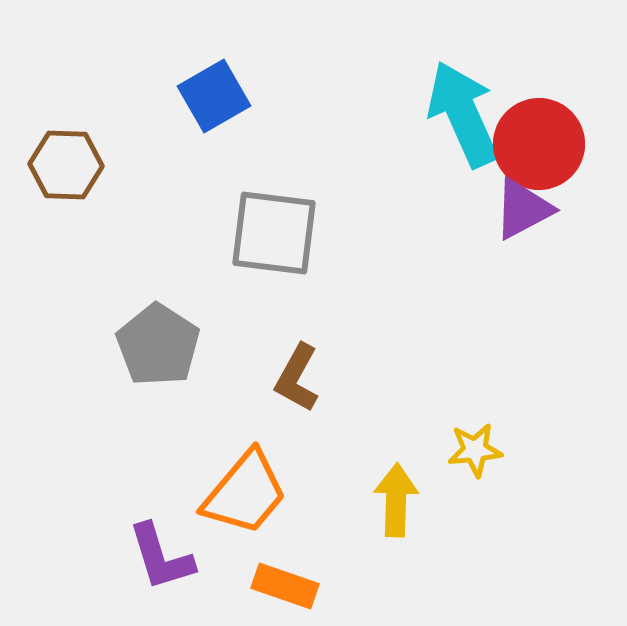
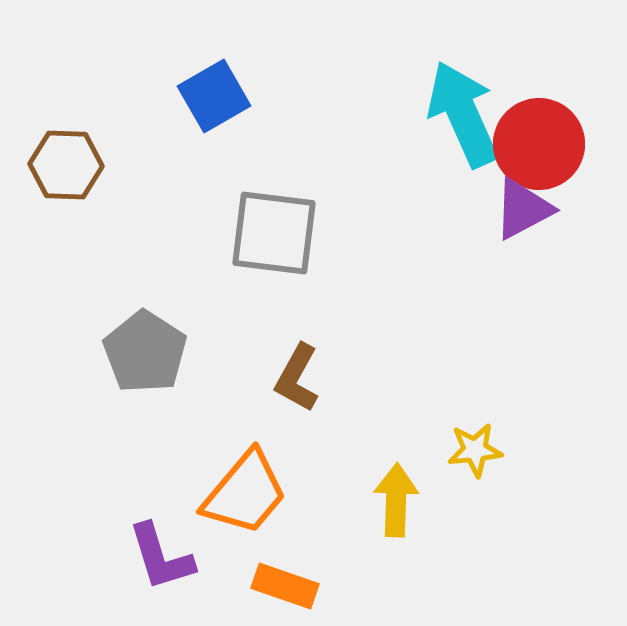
gray pentagon: moved 13 px left, 7 px down
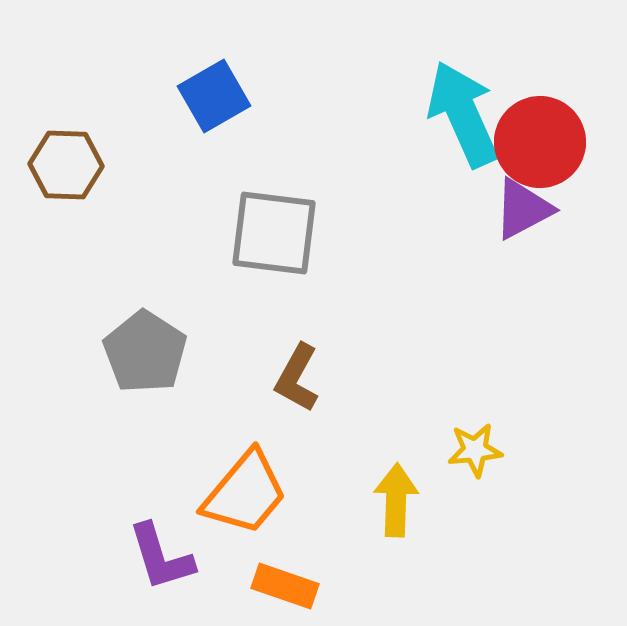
red circle: moved 1 px right, 2 px up
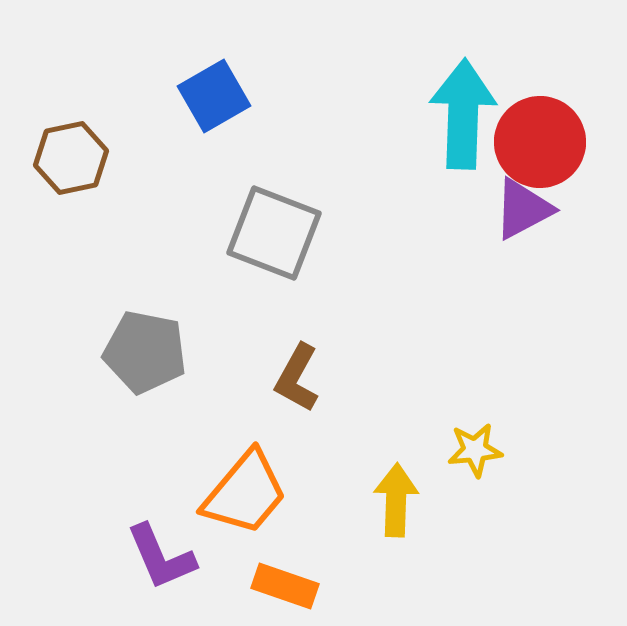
cyan arrow: rotated 26 degrees clockwise
brown hexagon: moved 5 px right, 7 px up; rotated 14 degrees counterclockwise
gray square: rotated 14 degrees clockwise
gray pentagon: rotated 22 degrees counterclockwise
purple L-shape: rotated 6 degrees counterclockwise
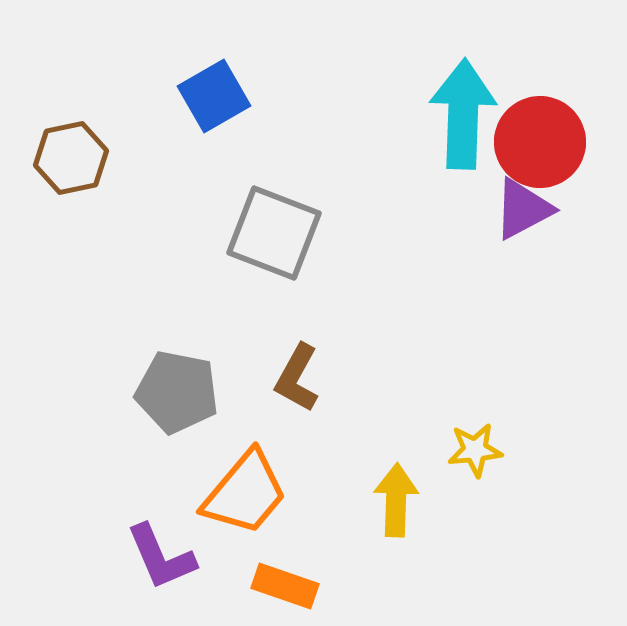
gray pentagon: moved 32 px right, 40 px down
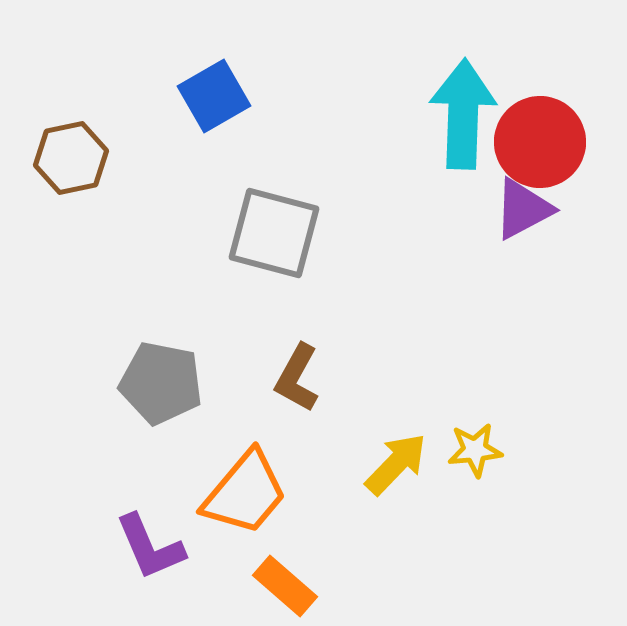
gray square: rotated 6 degrees counterclockwise
gray pentagon: moved 16 px left, 9 px up
yellow arrow: moved 36 px up; rotated 42 degrees clockwise
purple L-shape: moved 11 px left, 10 px up
orange rectangle: rotated 22 degrees clockwise
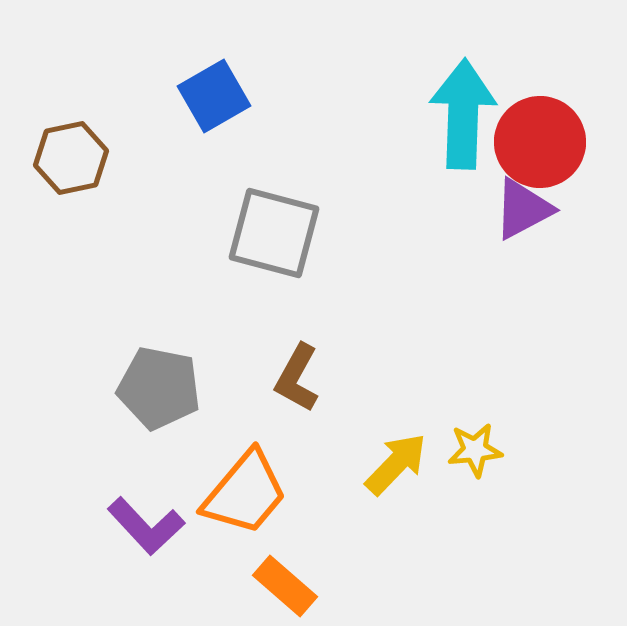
gray pentagon: moved 2 px left, 5 px down
purple L-shape: moved 4 px left, 21 px up; rotated 20 degrees counterclockwise
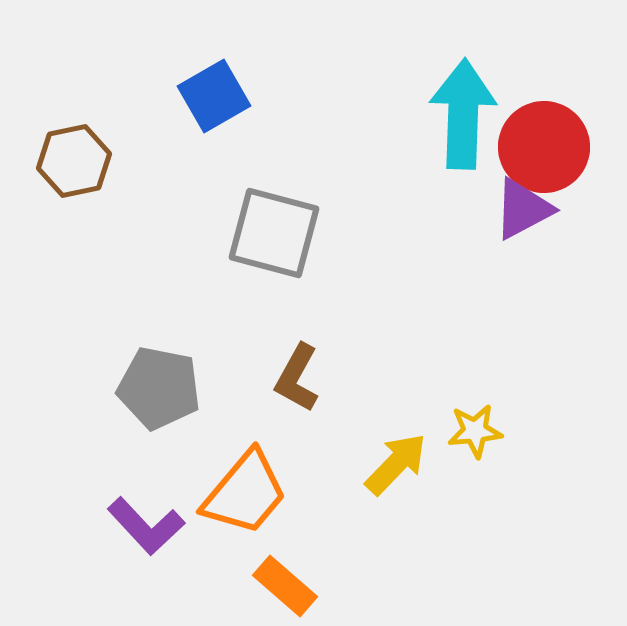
red circle: moved 4 px right, 5 px down
brown hexagon: moved 3 px right, 3 px down
yellow star: moved 19 px up
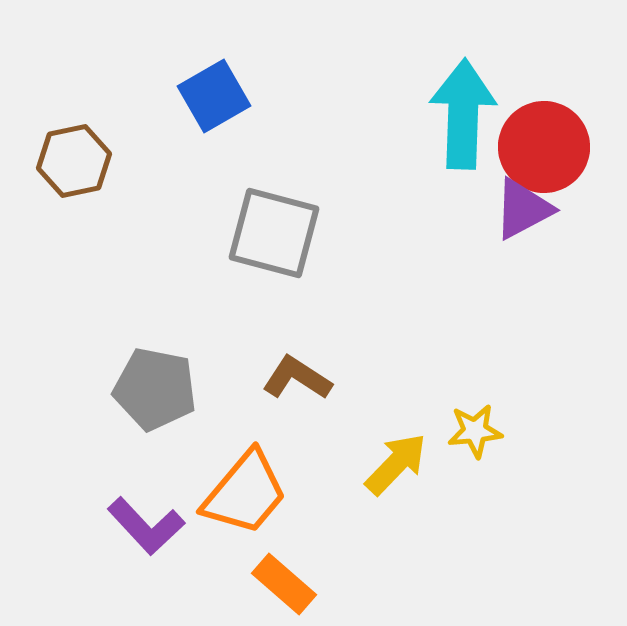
brown L-shape: rotated 94 degrees clockwise
gray pentagon: moved 4 px left, 1 px down
orange rectangle: moved 1 px left, 2 px up
